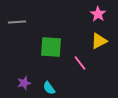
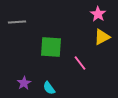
yellow triangle: moved 3 px right, 4 px up
purple star: rotated 16 degrees counterclockwise
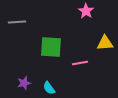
pink star: moved 12 px left, 3 px up
yellow triangle: moved 3 px right, 6 px down; rotated 24 degrees clockwise
pink line: rotated 63 degrees counterclockwise
purple star: rotated 16 degrees clockwise
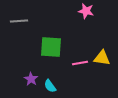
pink star: rotated 21 degrees counterclockwise
gray line: moved 2 px right, 1 px up
yellow triangle: moved 3 px left, 15 px down; rotated 12 degrees clockwise
purple star: moved 7 px right, 4 px up; rotated 24 degrees counterclockwise
cyan semicircle: moved 1 px right, 2 px up
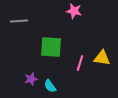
pink star: moved 12 px left
pink line: rotated 63 degrees counterclockwise
purple star: rotated 24 degrees clockwise
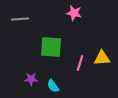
pink star: moved 2 px down
gray line: moved 1 px right, 2 px up
yellow triangle: rotated 12 degrees counterclockwise
purple star: rotated 16 degrees clockwise
cyan semicircle: moved 3 px right
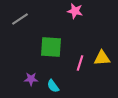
pink star: moved 1 px right, 2 px up
gray line: rotated 30 degrees counterclockwise
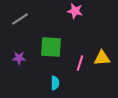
purple star: moved 12 px left, 21 px up
cyan semicircle: moved 2 px right, 3 px up; rotated 144 degrees counterclockwise
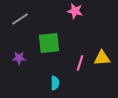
green square: moved 2 px left, 4 px up; rotated 10 degrees counterclockwise
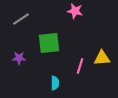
gray line: moved 1 px right
pink line: moved 3 px down
